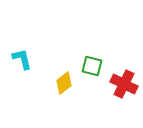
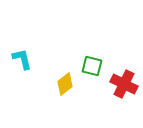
yellow diamond: moved 1 px right, 1 px down
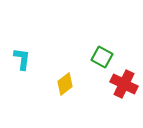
cyan L-shape: rotated 20 degrees clockwise
green square: moved 10 px right, 9 px up; rotated 15 degrees clockwise
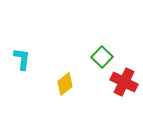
green square: rotated 15 degrees clockwise
red cross: moved 2 px up
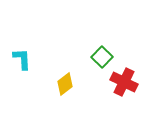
cyan L-shape: rotated 10 degrees counterclockwise
